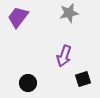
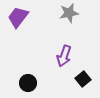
black square: rotated 21 degrees counterclockwise
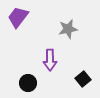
gray star: moved 1 px left, 16 px down
purple arrow: moved 14 px left, 4 px down; rotated 20 degrees counterclockwise
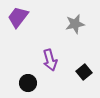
gray star: moved 7 px right, 5 px up
purple arrow: rotated 15 degrees counterclockwise
black square: moved 1 px right, 7 px up
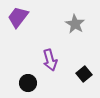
gray star: rotated 30 degrees counterclockwise
black square: moved 2 px down
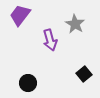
purple trapezoid: moved 2 px right, 2 px up
purple arrow: moved 20 px up
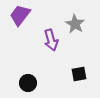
purple arrow: moved 1 px right
black square: moved 5 px left; rotated 28 degrees clockwise
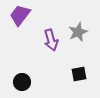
gray star: moved 3 px right, 8 px down; rotated 18 degrees clockwise
black circle: moved 6 px left, 1 px up
